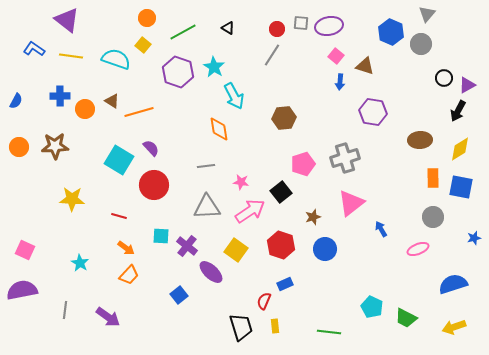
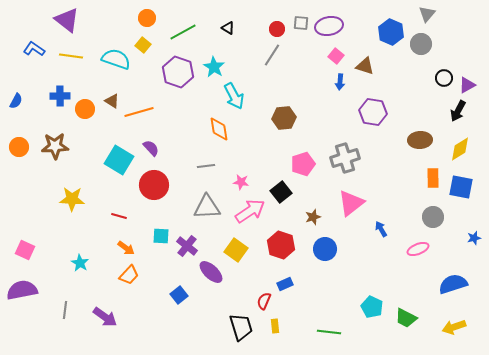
purple arrow at (108, 317): moved 3 px left
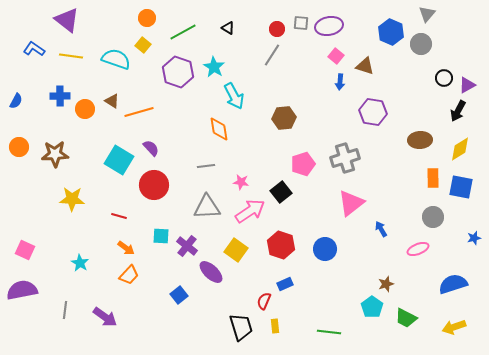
brown star at (55, 146): moved 8 px down
brown star at (313, 217): moved 73 px right, 67 px down
cyan pentagon at (372, 307): rotated 10 degrees clockwise
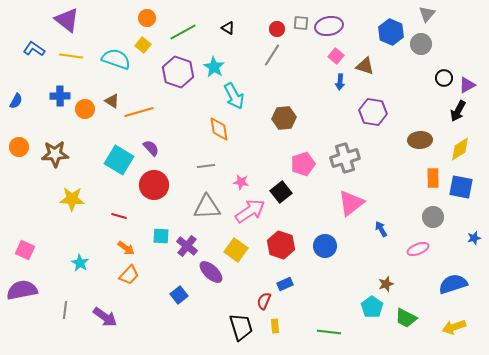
blue circle at (325, 249): moved 3 px up
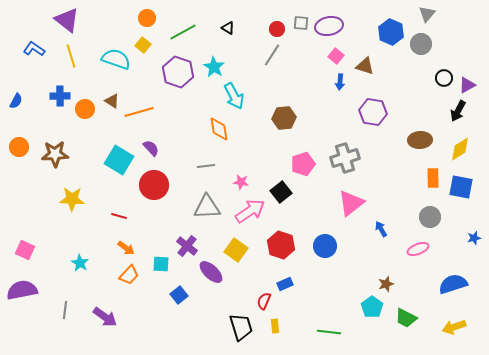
yellow line at (71, 56): rotated 65 degrees clockwise
gray circle at (433, 217): moved 3 px left
cyan square at (161, 236): moved 28 px down
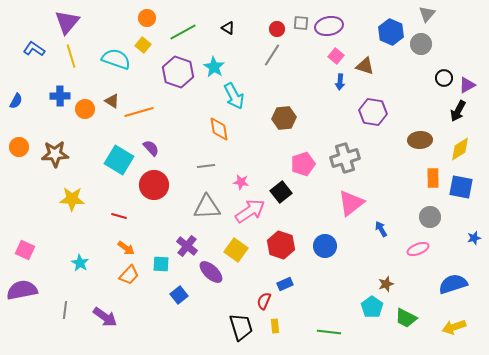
purple triangle at (67, 20): moved 2 px down; rotated 32 degrees clockwise
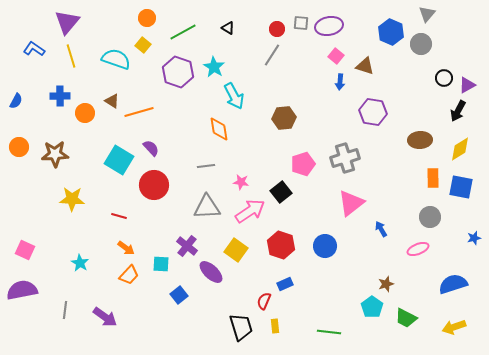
orange circle at (85, 109): moved 4 px down
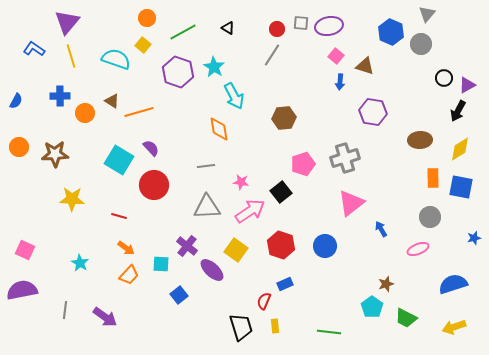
purple ellipse at (211, 272): moved 1 px right, 2 px up
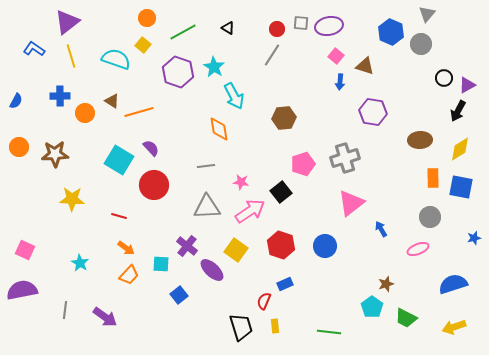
purple triangle at (67, 22): rotated 12 degrees clockwise
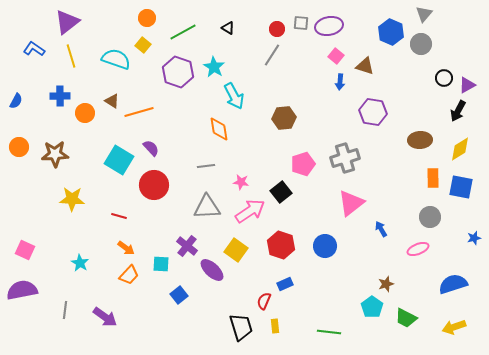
gray triangle at (427, 14): moved 3 px left
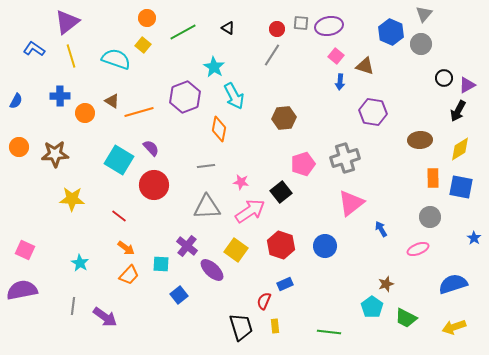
purple hexagon at (178, 72): moved 7 px right, 25 px down; rotated 20 degrees clockwise
orange diamond at (219, 129): rotated 20 degrees clockwise
red line at (119, 216): rotated 21 degrees clockwise
blue star at (474, 238): rotated 24 degrees counterclockwise
gray line at (65, 310): moved 8 px right, 4 px up
